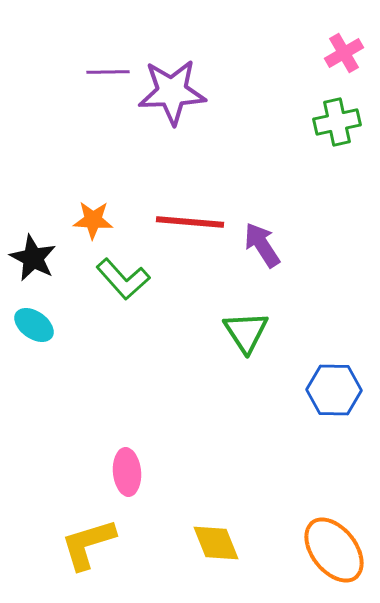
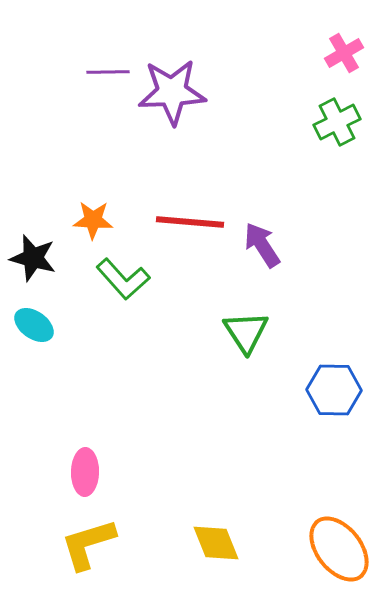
green cross: rotated 15 degrees counterclockwise
black star: rotated 12 degrees counterclockwise
pink ellipse: moved 42 px left; rotated 6 degrees clockwise
orange ellipse: moved 5 px right, 1 px up
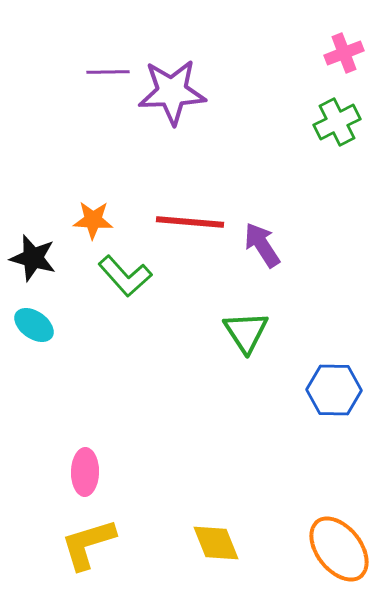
pink cross: rotated 9 degrees clockwise
green L-shape: moved 2 px right, 3 px up
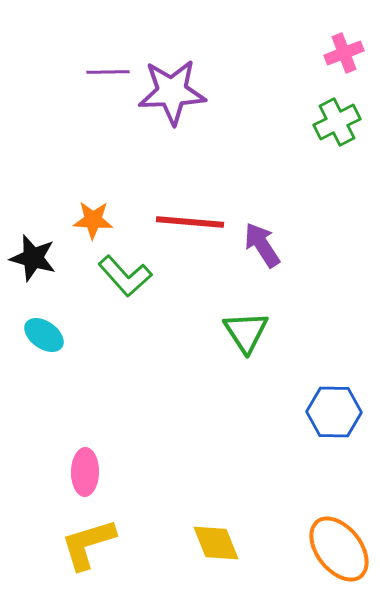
cyan ellipse: moved 10 px right, 10 px down
blue hexagon: moved 22 px down
